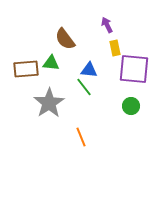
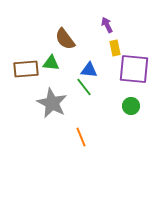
gray star: moved 3 px right; rotated 12 degrees counterclockwise
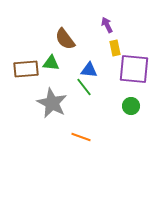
orange line: rotated 48 degrees counterclockwise
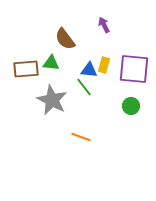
purple arrow: moved 3 px left
yellow rectangle: moved 11 px left, 17 px down; rotated 28 degrees clockwise
gray star: moved 3 px up
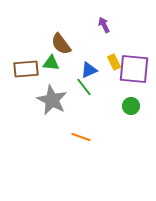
brown semicircle: moved 4 px left, 5 px down
yellow rectangle: moved 10 px right, 3 px up; rotated 42 degrees counterclockwise
blue triangle: rotated 30 degrees counterclockwise
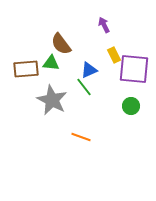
yellow rectangle: moved 7 px up
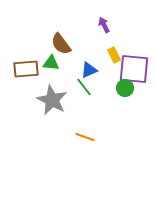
green circle: moved 6 px left, 18 px up
orange line: moved 4 px right
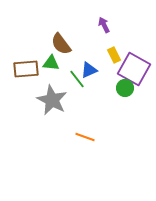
purple square: rotated 24 degrees clockwise
green line: moved 7 px left, 8 px up
